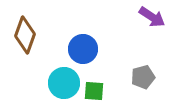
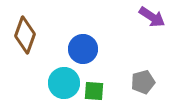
gray pentagon: moved 5 px down
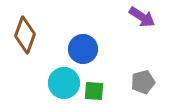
purple arrow: moved 10 px left
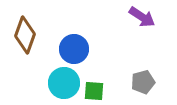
blue circle: moved 9 px left
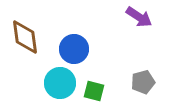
purple arrow: moved 3 px left
brown diamond: moved 2 px down; rotated 27 degrees counterclockwise
cyan circle: moved 4 px left
green square: rotated 10 degrees clockwise
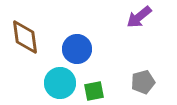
purple arrow: rotated 108 degrees clockwise
blue circle: moved 3 px right
green square: rotated 25 degrees counterclockwise
